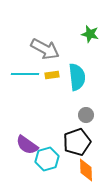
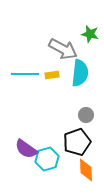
gray arrow: moved 18 px right
cyan semicircle: moved 3 px right, 4 px up; rotated 12 degrees clockwise
purple semicircle: moved 1 px left, 4 px down
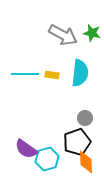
green star: moved 2 px right, 1 px up
gray arrow: moved 14 px up
yellow rectangle: rotated 16 degrees clockwise
gray circle: moved 1 px left, 3 px down
orange diamond: moved 8 px up
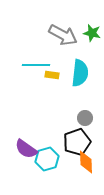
cyan line: moved 11 px right, 9 px up
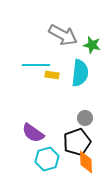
green star: moved 12 px down
purple semicircle: moved 7 px right, 16 px up
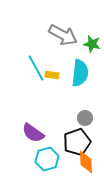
green star: moved 1 px up
cyan line: moved 3 px down; rotated 60 degrees clockwise
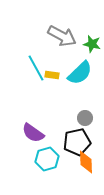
gray arrow: moved 1 px left, 1 px down
cyan semicircle: rotated 40 degrees clockwise
black pentagon: rotated 8 degrees clockwise
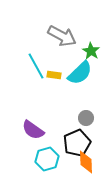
green star: moved 1 px left, 7 px down; rotated 18 degrees clockwise
cyan line: moved 2 px up
yellow rectangle: moved 2 px right
gray circle: moved 1 px right
purple semicircle: moved 3 px up
black pentagon: moved 1 px down; rotated 12 degrees counterclockwise
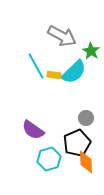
cyan semicircle: moved 6 px left, 1 px up
cyan hexagon: moved 2 px right
